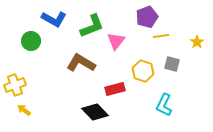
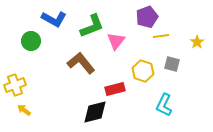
brown L-shape: rotated 20 degrees clockwise
black diamond: rotated 60 degrees counterclockwise
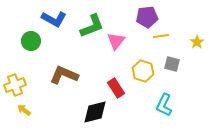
purple pentagon: rotated 15 degrees clockwise
brown L-shape: moved 17 px left, 12 px down; rotated 28 degrees counterclockwise
red rectangle: moved 1 px right, 1 px up; rotated 72 degrees clockwise
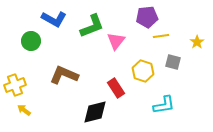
gray square: moved 1 px right, 2 px up
cyan L-shape: rotated 125 degrees counterclockwise
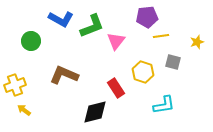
blue L-shape: moved 7 px right
yellow star: rotated 16 degrees clockwise
yellow hexagon: moved 1 px down
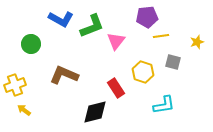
green circle: moved 3 px down
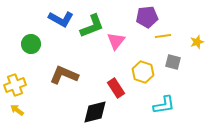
yellow line: moved 2 px right
yellow arrow: moved 7 px left
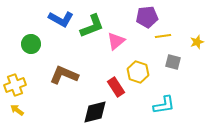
pink triangle: rotated 12 degrees clockwise
yellow hexagon: moved 5 px left
red rectangle: moved 1 px up
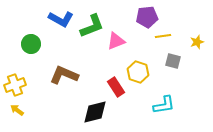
pink triangle: rotated 18 degrees clockwise
gray square: moved 1 px up
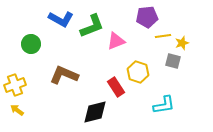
yellow star: moved 15 px left, 1 px down
